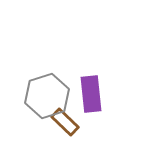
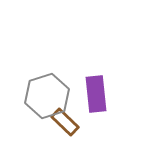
purple rectangle: moved 5 px right
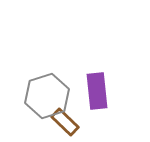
purple rectangle: moved 1 px right, 3 px up
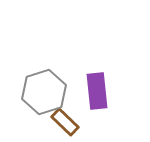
gray hexagon: moved 3 px left, 4 px up
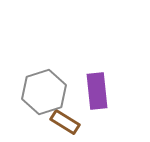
brown rectangle: rotated 12 degrees counterclockwise
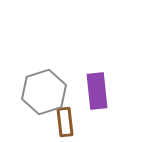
brown rectangle: rotated 52 degrees clockwise
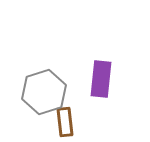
purple rectangle: moved 4 px right, 12 px up; rotated 12 degrees clockwise
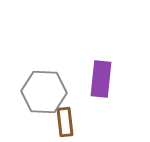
gray hexagon: rotated 21 degrees clockwise
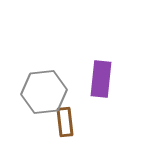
gray hexagon: rotated 9 degrees counterclockwise
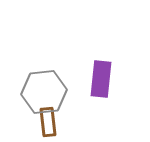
brown rectangle: moved 17 px left
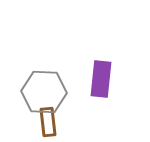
gray hexagon: rotated 9 degrees clockwise
